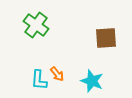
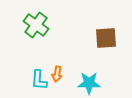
orange arrow: rotated 49 degrees clockwise
cyan star: moved 3 px left, 2 px down; rotated 20 degrees counterclockwise
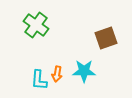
brown square: rotated 15 degrees counterclockwise
cyan star: moved 5 px left, 12 px up
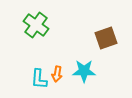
cyan L-shape: moved 1 px up
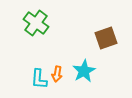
green cross: moved 2 px up
cyan star: rotated 30 degrees counterclockwise
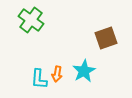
green cross: moved 5 px left, 3 px up
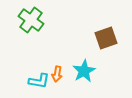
cyan L-shape: moved 2 px down; rotated 85 degrees counterclockwise
